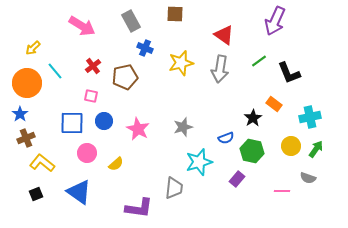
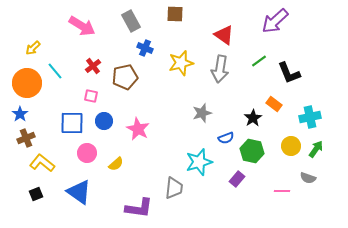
purple arrow: rotated 24 degrees clockwise
gray star: moved 19 px right, 14 px up
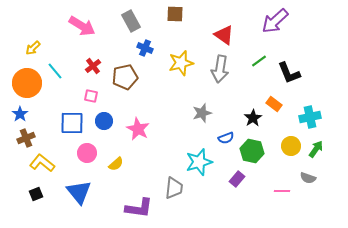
blue triangle: rotated 16 degrees clockwise
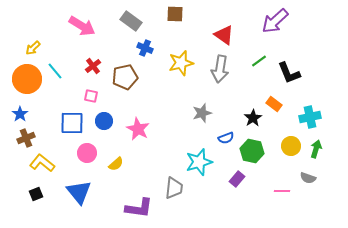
gray rectangle: rotated 25 degrees counterclockwise
orange circle: moved 4 px up
green arrow: rotated 18 degrees counterclockwise
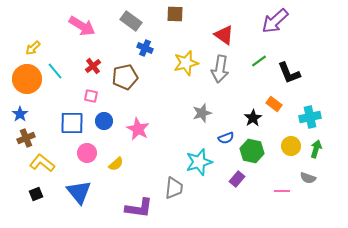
yellow star: moved 5 px right
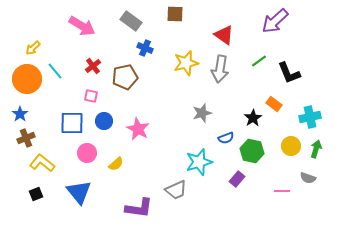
gray trapezoid: moved 2 px right, 2 px down; rotated 60 degrees clockwise
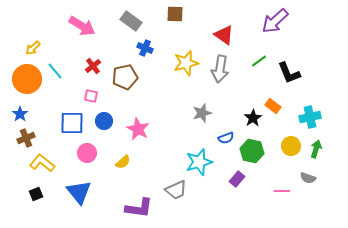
orange rectangle: moved 1 px left, 2 px down
yellow semicircle: moved 7 px right, 2 px up
